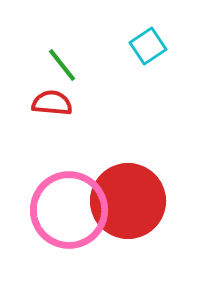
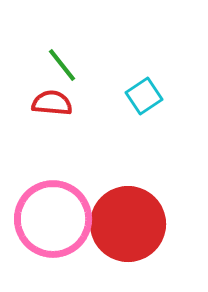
cyan square: moved 4 px left, 50 px down
red circle: moved 23 px down
pink circle: moved 16 px left, 9 px down
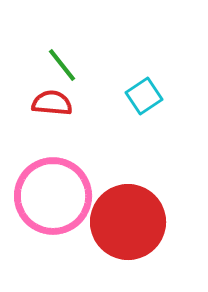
pink circle: moved 23 px up
red circle: moved 2 px up
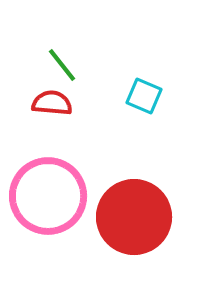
cyan square: rotated 33 degrees counterclockwise
pink circle: moved 5 px left
red circle: moved 6 px right, 5 px up
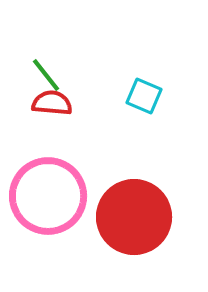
green line: moved 16 px left, 10 px down
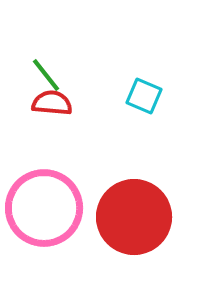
pink circle: moved 4 px left, 12 px down
